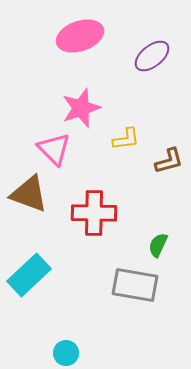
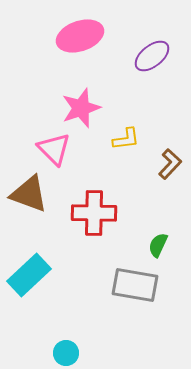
brown L-shape: moved 1 px right, 3 px down; rotated 32 degrees counterclockwise
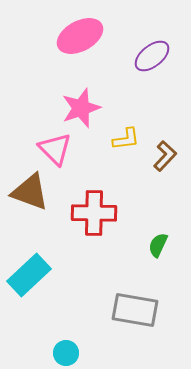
pink ellipse: rotated 9 degrees counterclockwise
pink triangle: moved 1 px right
brown L-shape: moved 5 px left, 8 px up
brown triangle: moved 1 px right, 2 px up
gray rectangle: moved 25 px down
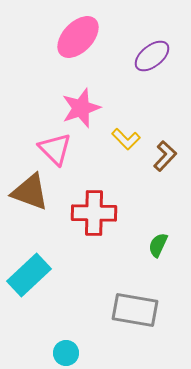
pink ellipse: moved 2 px left, 1 px down; rotated 18 degrees counterclockwise
yellow L-shape: rotated 52 degrees clockwise
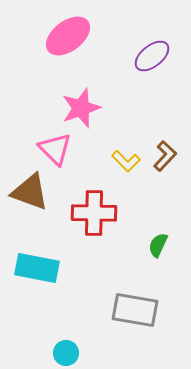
pink ellipse: moved 10 px left, 1 px up; rotated 9 degrees clockwise
yellow L-shape: moved 22 px down
cyan rectangle: moved 8 px right, 7 px up; rotated 54 degrees clockwise
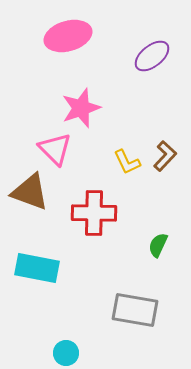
pink ellipse: rotated 21 degrees clockwise
yellow L-shape: moved 1 px right, 1 px down; rotated 20 degrees clockwise
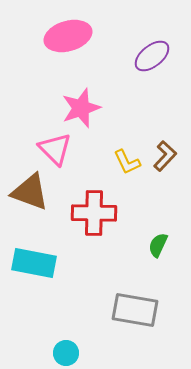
cyan rectangle: moved 3 px left, 5 px up
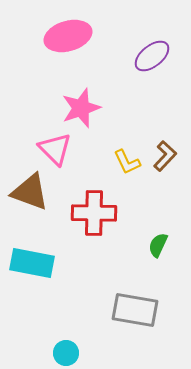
cyan rectangle: moved 2 px left
